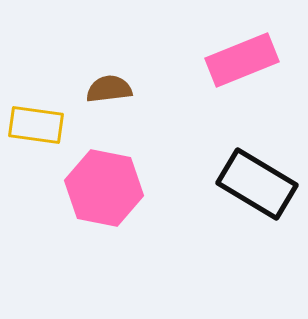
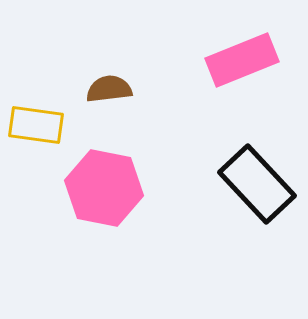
black rectangle: rotated 16 degrees clockwise
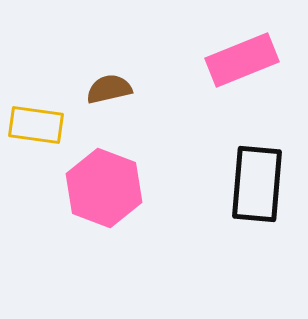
brown semicircle: rotated 6 degrees counterclockwise
black rectangle: rotated 48 degrees clockwise
pink hexagon: rotated 10 degrees clockwise
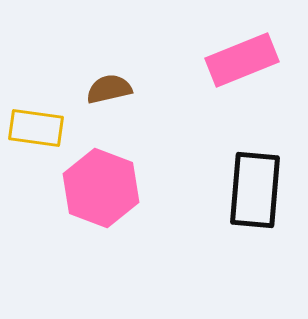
yellow rectangle: moved 3 px down
black rectangle: moved 2 px left, 6 px down
pink hexagon: moved 3 px left
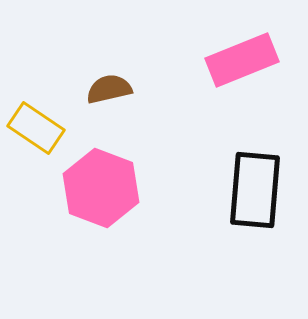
yellow rectangle: rotated 26 degrees clockwise
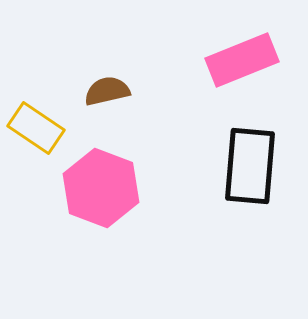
brown semicircle: moved 2 px left, 2 px down
black rectangle: moved 5 px left, 24 px up
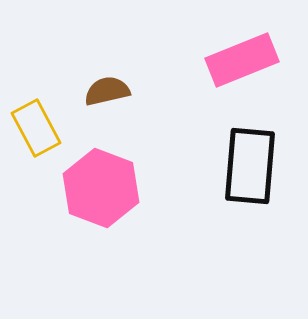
yellow rectangle: rotated 28 degrees clockwise
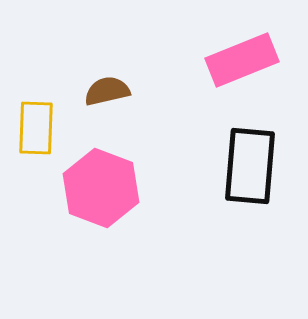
yellow rectangle: rotated 30 degrees clockwise
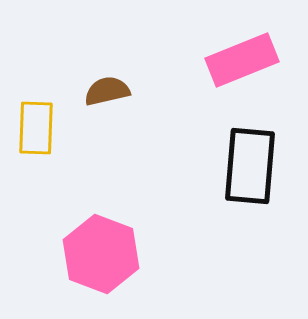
pink hexagon: moved 66 px down
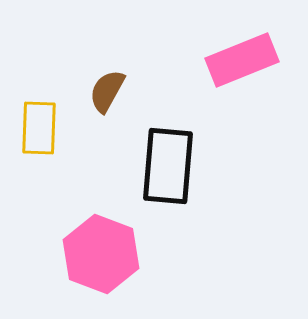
brown semicircle: rotated 48 degrees counterclockwise
yellow rectangle: moved 3 px right
black rectangle: moved 82 px left
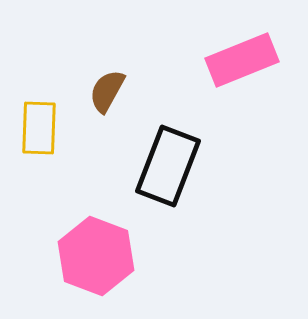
black rectangle: rotated 16 degrees clockwise
pink hexagon: moved 5 px left, 2 px down
